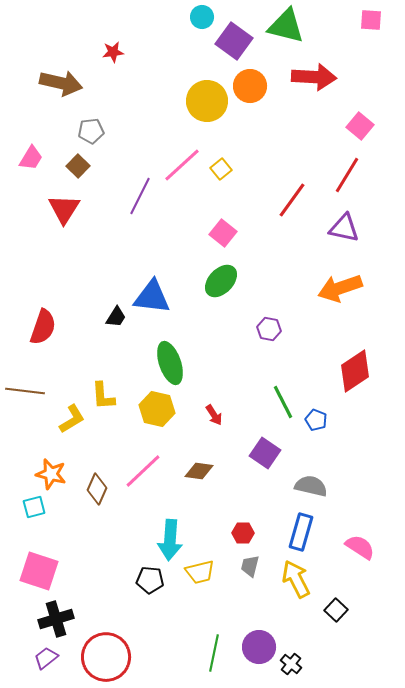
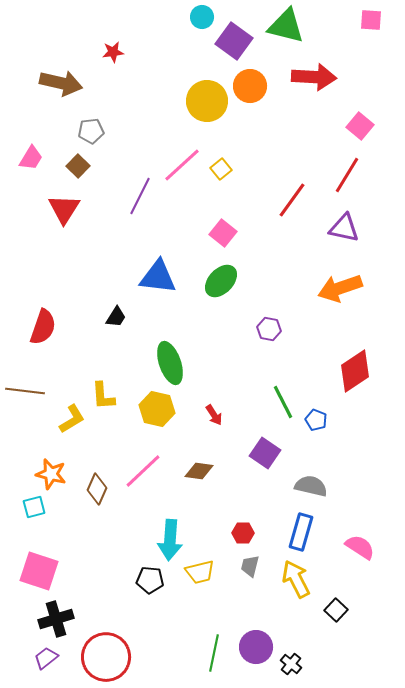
blue triangle at (152, 297): moved 6 px right, 20 px up
purple circle at (259, 647): moved 3 px left
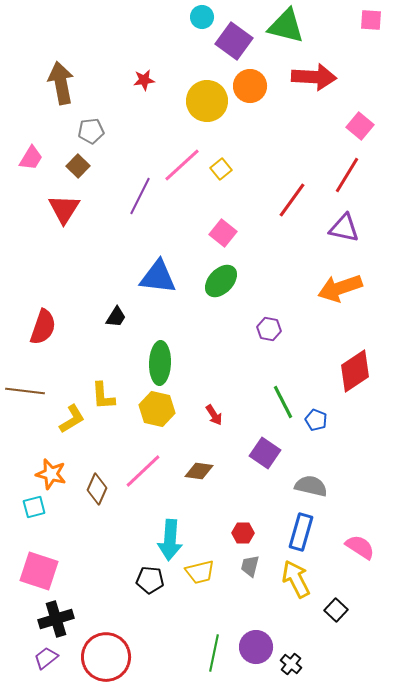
red star at (113, 52): moved 31 px right, 28 px down
brown arrow at (61, 83): rotated 114 degrees counterclockwise
green ellipse at (170, 363): moved 10 px left; rotated 21 degrees clockwise
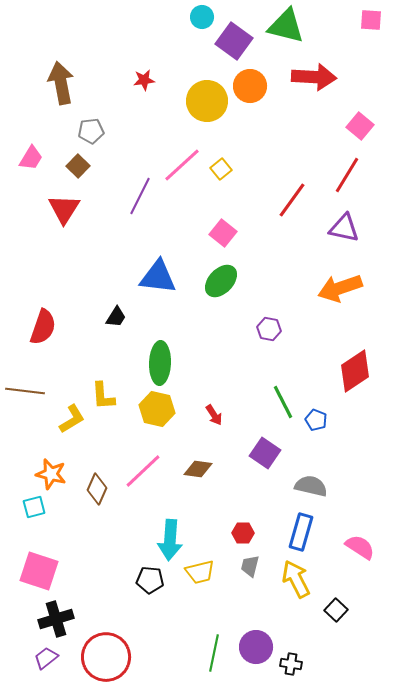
brown diamond at (199, 471): moved 1 px left, 2 px up
black cross at (291, 664): rotated 30 degrees counterclockwise
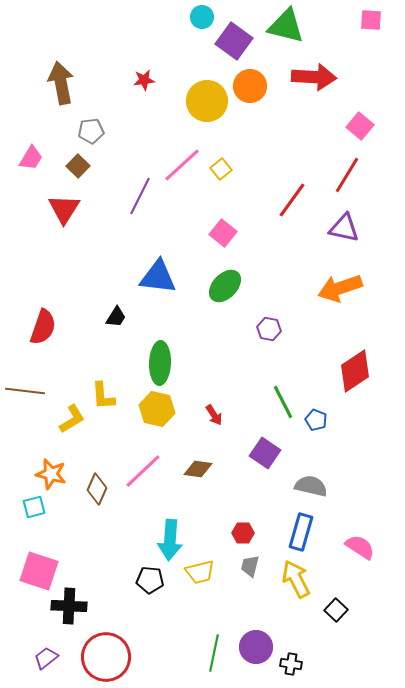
green ellipse at (221, 281): moved 4 px right, 5 px down
black cross at (56, 619): moved 13 px right, 13 px up; rotated 20 degrees clockwise
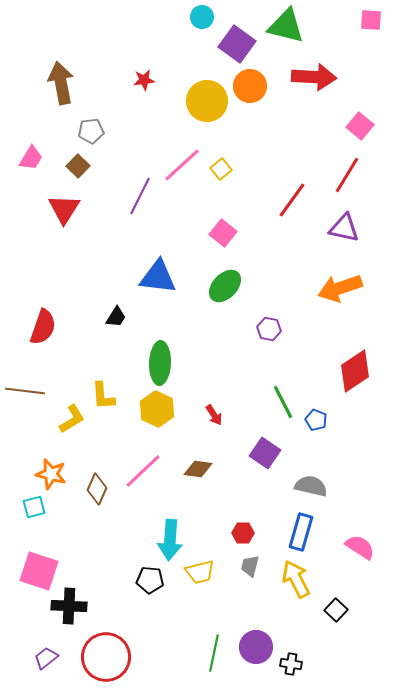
purple square at (234, 41): moved 3 px right, 3 px down
yellow hexagon at (157, 409): rotated 12 degrees clockwise
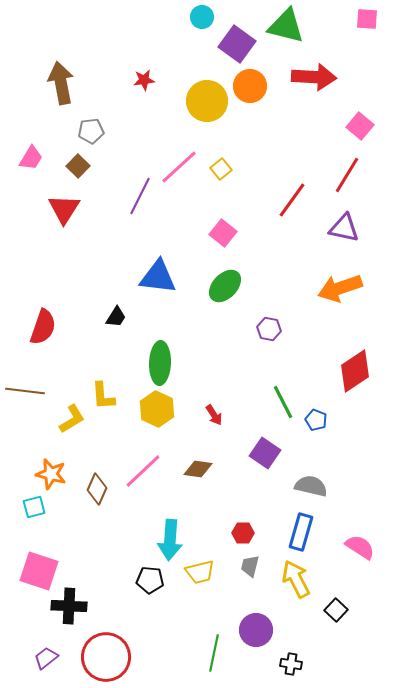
pink square at (371, 20): moved 4 px left, 1 px up
pink line at (182, 165): moved 3 px left, 2 px down
purple circle at (256, 647): moved 17 px up
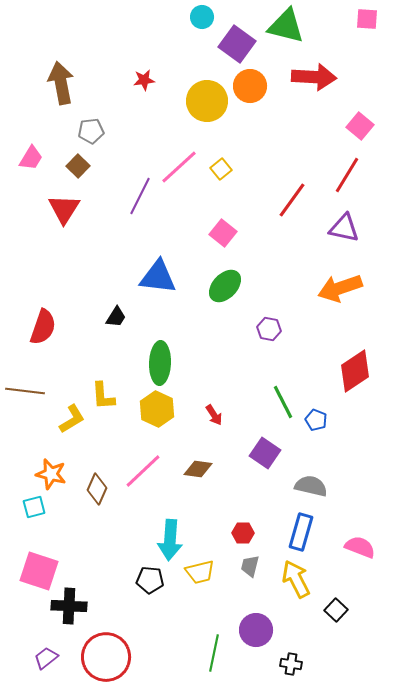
pink semicircle at (360, 547): rotated 12 degrees counterclockwise
